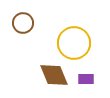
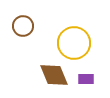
brown circle: moved 3 px down
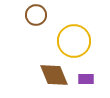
brown circle: moved 13 px right, 11 px up
yellow circle: moved 2 px up
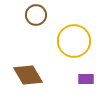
brown diamond: moved 26 px left; rotated 8 degrees counterclockwise
